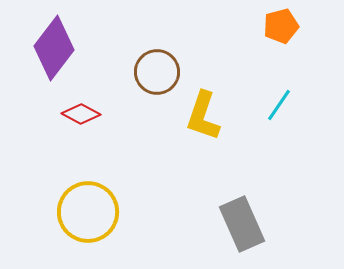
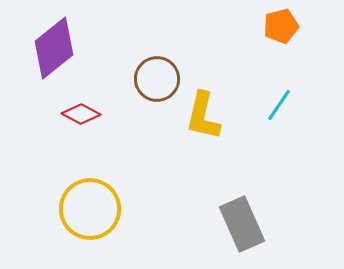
purple diamond: rotated 14 degrees clockwise
brown circle: moved 7 px down
yellow L-shape: rotated 6 degrees counterclockwise
yellow circle: moved 2 px right, 3 px up
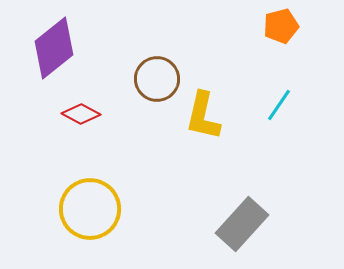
gray rectangle: rotated 66 degrees clockwise
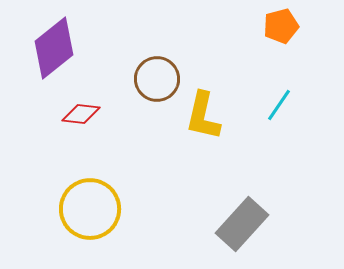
red diamond: rotated 21 degrees counterclockwise
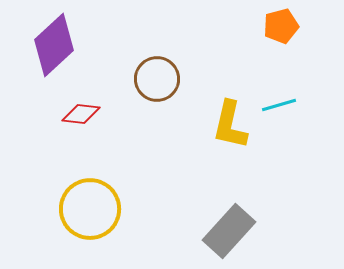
purple diamond: moved 3 px up; rotated 4 degrees counterclockwise
cyan line: rotated 40 degrees clockwise
yellow L-shape: moved 27 px right, 9 px down
gray rectangle: moved 13 px left, 7 px down
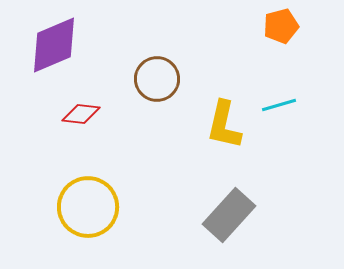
purple diamond: rotated 20 degrees clockwise
yellow L-shape: moved 6 px left
yellow circle: moved 2 px left, 2 px up
gray rectangle: moved 16 px up
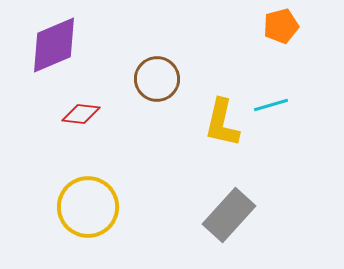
cyan line: moved 8 px left
yellow L-shape: moved 2 px left, 2 px up
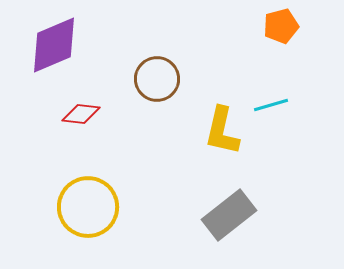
yellow L-shape: moved 8 px down
gray rectangle: rotated 10 degrees clockwise
